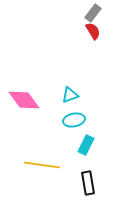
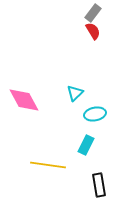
cyan triangle: moved 5 px right, 2 px up; rotated 24 degrees counterclockwise
pink diamond: rotated 8 degrees clockwise
cyan ellipse: moved 21 px right, 6 px up
yellow line: moved 6 px right
black rectangle: moved 11 px right, 2 px down
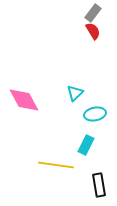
yellow line: moved 8 px right
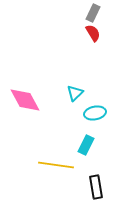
gray rectangle: rotated 12 degrees counterclockwise
red semicircle: moved 2 px down
pink diamond: moved 1 px right
cyan ellipse: moved 1 px up
black rectangle: moved 3 px left, 2 px down
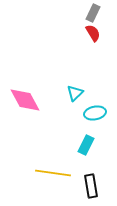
yellow line: moved 3 px left, 8 px down
black rectangle: moved 5 px left, 1 px up
